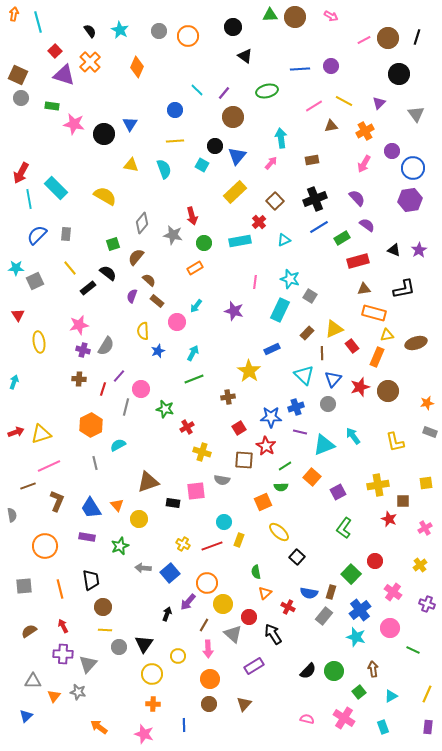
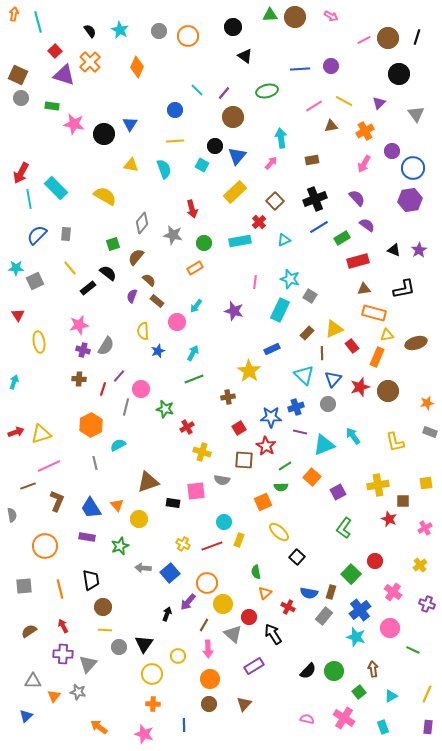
red arrow at (192, 216): moved 7 px up
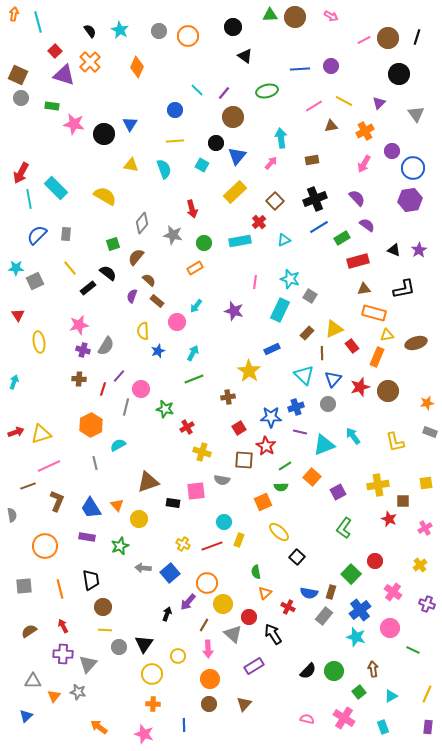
black circle at (215, 146): moved 1 px right, 3 px up
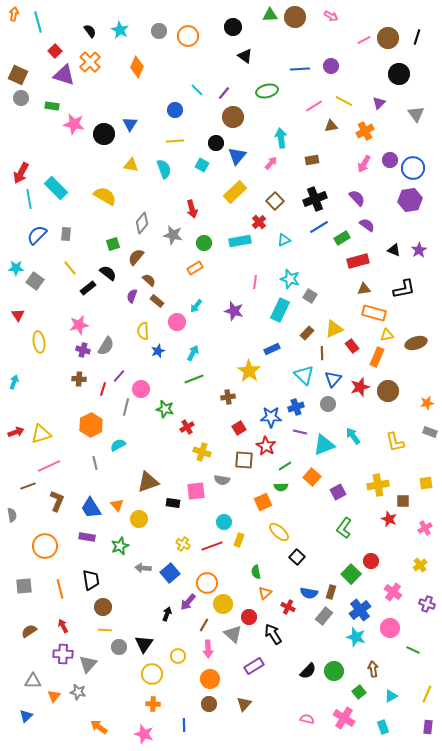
purple circle at (392, 151): moved 2 px left, 9 px down
gray square at (35, 281): rotated 30 degrees counterclockwise
red circle at (375, 561): moved 4 px left
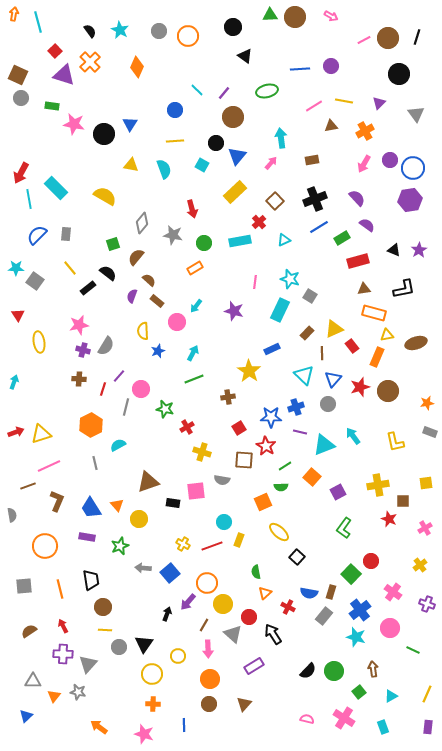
yellow line at (344, 101): rotated 18 degrees counterclockwise
